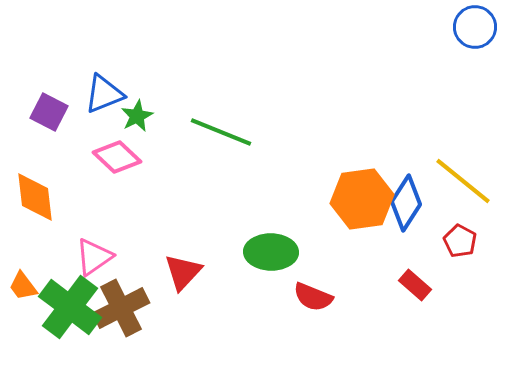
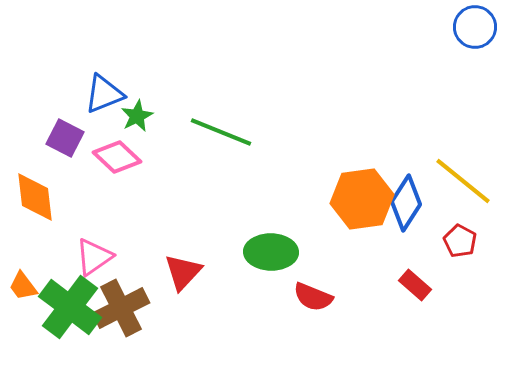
purple square: moved 16 px right, 26 px down
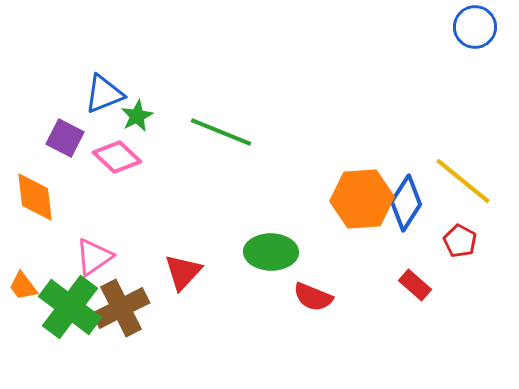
orange hexagon: rotated 4 degrees clockwise
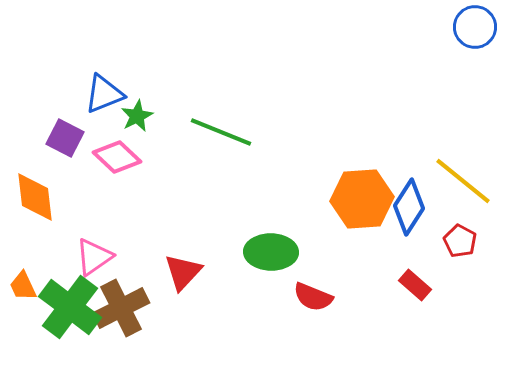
blue diamond: moved 3 px right, 4 px down
orange trapezoid: rotated 12 degrees clockwise
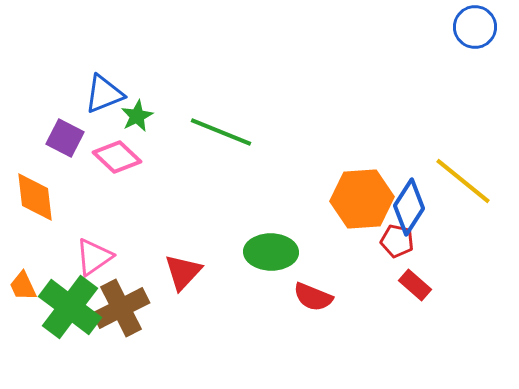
red pentagon: moved 63 px left; rotated 16 degrees counterclockwise
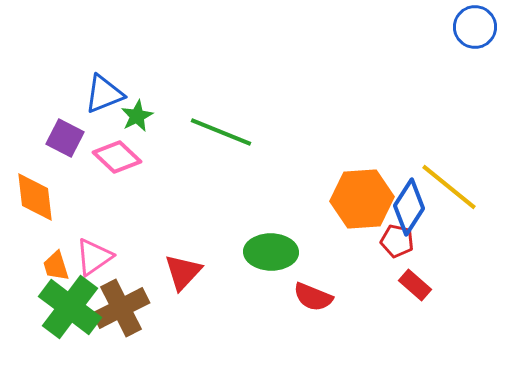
yellow line: moved 14 px left, 6 px down
orange trapezoid: moved 33 px right, 20 px up; rotated 8 degrees clockwise
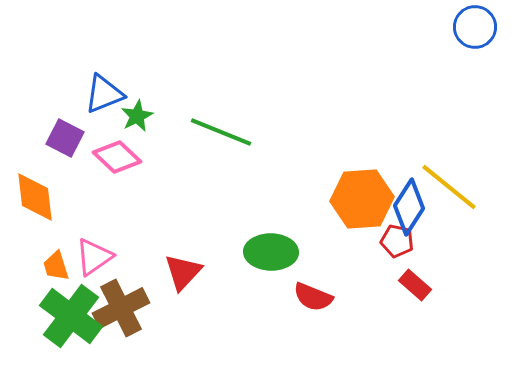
green cross: moved 1 px right, 9 px down
